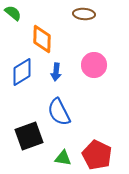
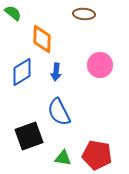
pink circle: moved 6 px right
red pentagon: rotated 16 degrees counterclockwise
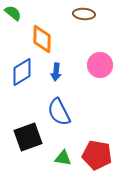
black square: moved 1 px left, 1 px down
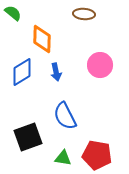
blue arrow: rotated 18 degrees counterclockwise
blue semicircle: moved 6 px right, 4 px down
